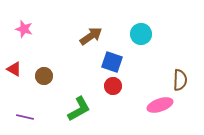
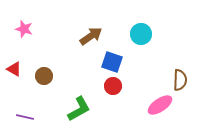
pink ellipse: rotated 15 degrees counterclockwise
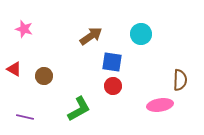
blue square: rotated 10 degrees counterclockwise
pink ellipse: rotated 25 degrees clockwise
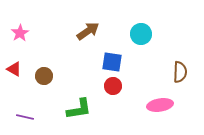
pink star: moved 4 px left, 4 px down; rotated 24 degrees clockwise
brown arrow: moved 3 px left, 5 px up
brown semicircle: moved 8 px up
green L-shape: rotated 20 degrees clockwise
